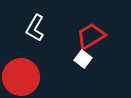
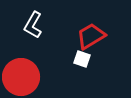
white L-shape: moved 2 px left, 3 px up
white square: moved 1 px left; rotated 18 degrees counterclockwise
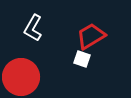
white L-shape: moved 3 px down
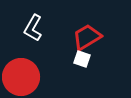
red trapezoid: moved 4 px left, 1 px down
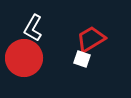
red trapezoid: moved 4 px right, 2 px down
red circle: moved 3 px right, 19 px up
